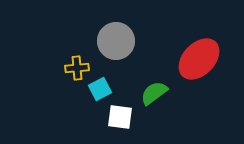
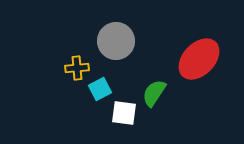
green semicircle: rotated 20 degrees counterclockwise
white square: moved 4 px right, 4 px up
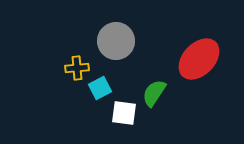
cyan square: moved 1 px up
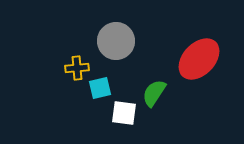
cyan square: rotated 15 degrees clockwise
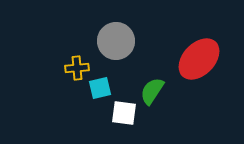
green semicircle: moved 2 px left, 2 px up
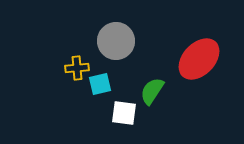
cyan square: moved 4 px up
